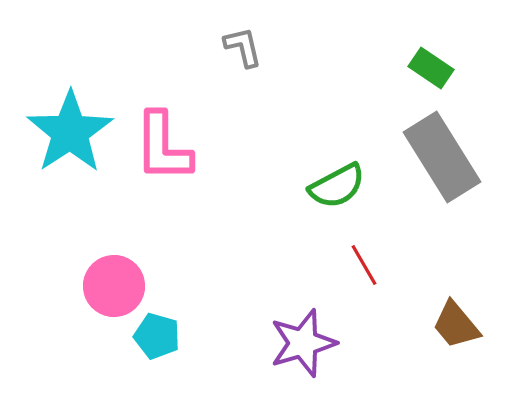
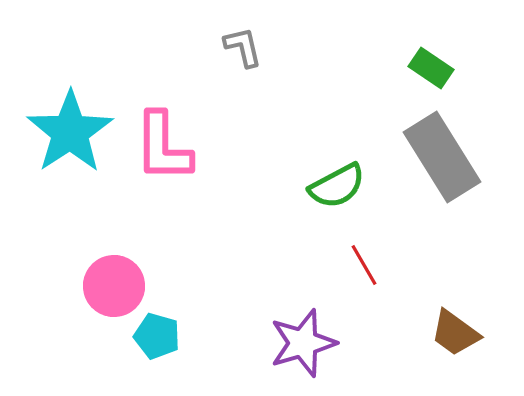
brown trapezoid: moved 1 px left, 8 px down; rotated 14 degrees counterclockwise
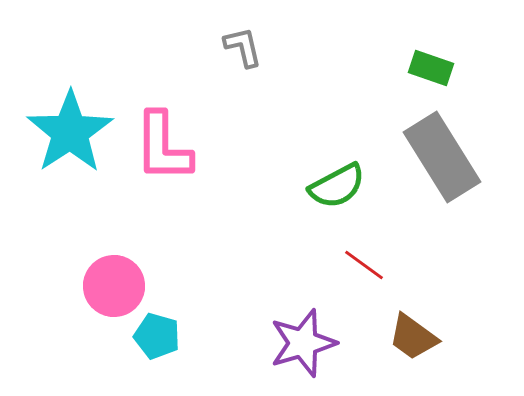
green rectangle: rotated 15 degrees counterclockwise
red line: rotated 24 degrees counterclockwise
brown trapezoid: moved 42 px left, 4 px down
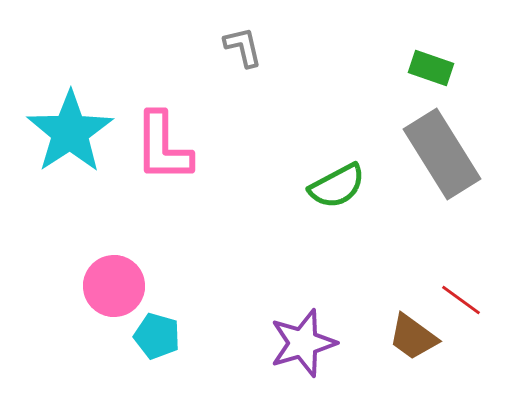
gray rectangle: moved 3 px up
red line: moved 97 px right, 35 px down
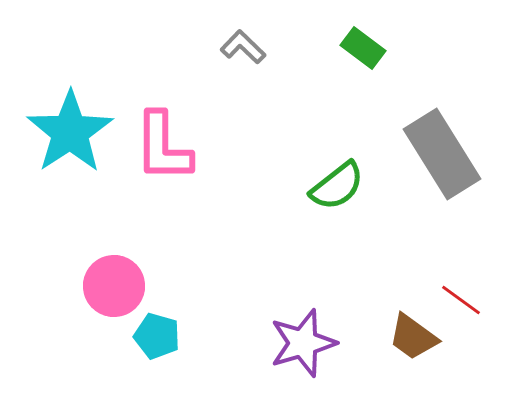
gray L-shape: rotated 33 degrees counterclockwise
green rectangle: moved 68 px left, 20 px up; rotated 18 degrees clockwise
green semicircle: rotated 10 degrees counterclockwise
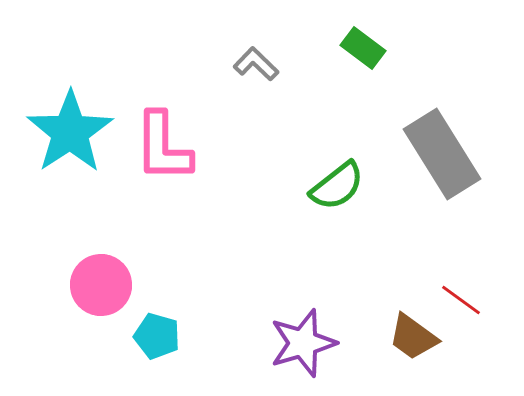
gray L-shape: moved 13 px right, 17 px down
pink circle: moved 13 px left, 1 px up
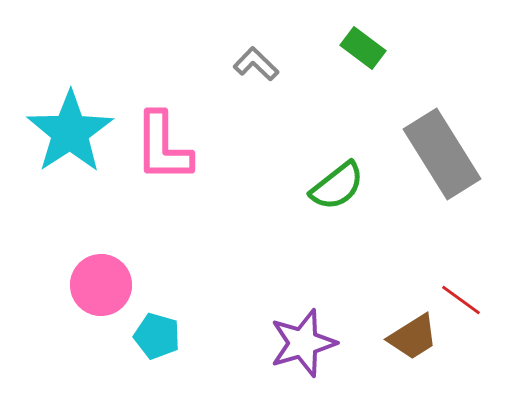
brown trapezoid: rotated 68 degrees counterclockwise
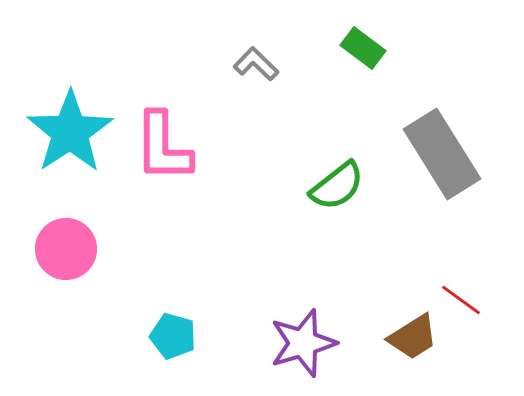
pink circle: moved 35 px left, 36 px up
cyan pentagon: moved 16 px right
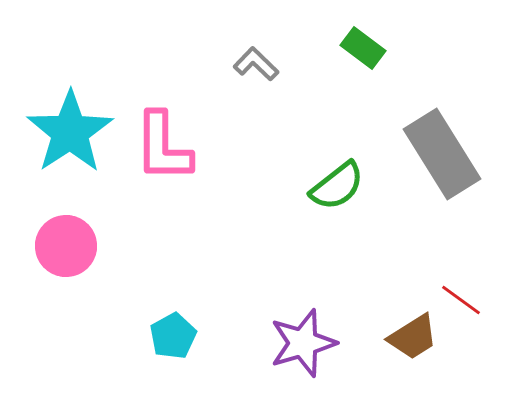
pink circle: moved 3 px up
cyan pentagon: rotated 27 degrees clockwise
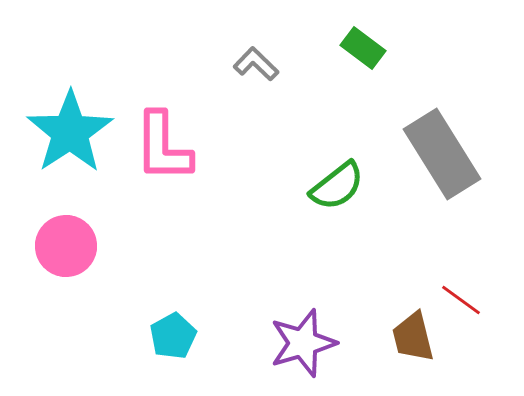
brown trapezoid: rotated 108 degrees clockwise
